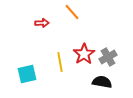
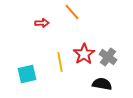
gray cross: rotated 24 degrees counterclockwise
black semicircle: moved 2 px down
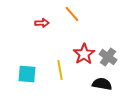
orange line: moved 2 px down
yellow line: moved 8 px down
cyan square: rotated 18 degrees clockwise
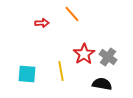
yellow line: moved 1 px right, 1 px down
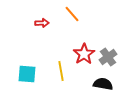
gray cross: rotated 18 degrees clockwise
black semicircle: moved 1 px right
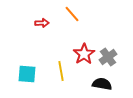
black semicircle: moved 1 px left
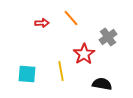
orange line: moved 1 px left, 4 px down
gray cross: moved 20 px up
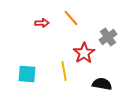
red star: moved 1 px up
yellow line: moved 3 px right
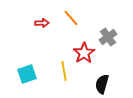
cyan square: rotated 24 degrees counterclockwise
black semicircle: rotated 84 degrees counterclockwise
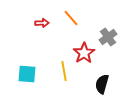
cyan square: rotated 24 degrees clockwise
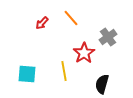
red arrow: rotated 136 degrees clockwise
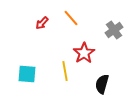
gray cross: moved 6 px right, 7 px up
yellow line: moved 1 px right
